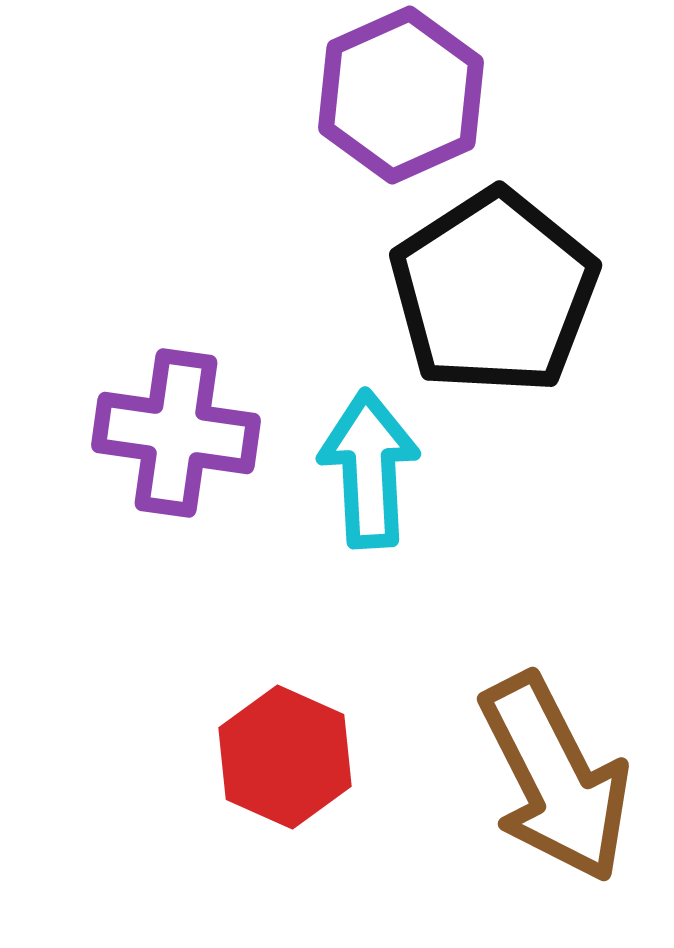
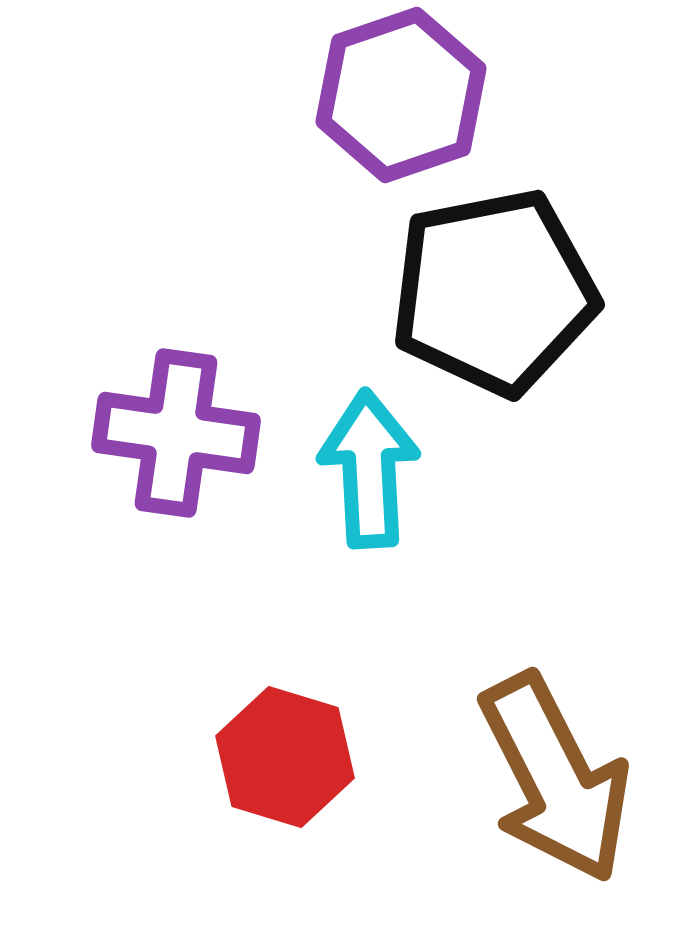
purple hexagon: rotated 5 degrees clockwise
black pentagon: rotated 22 degrees clockwise
red hexagon: rotated 7 degrees counterclockwise
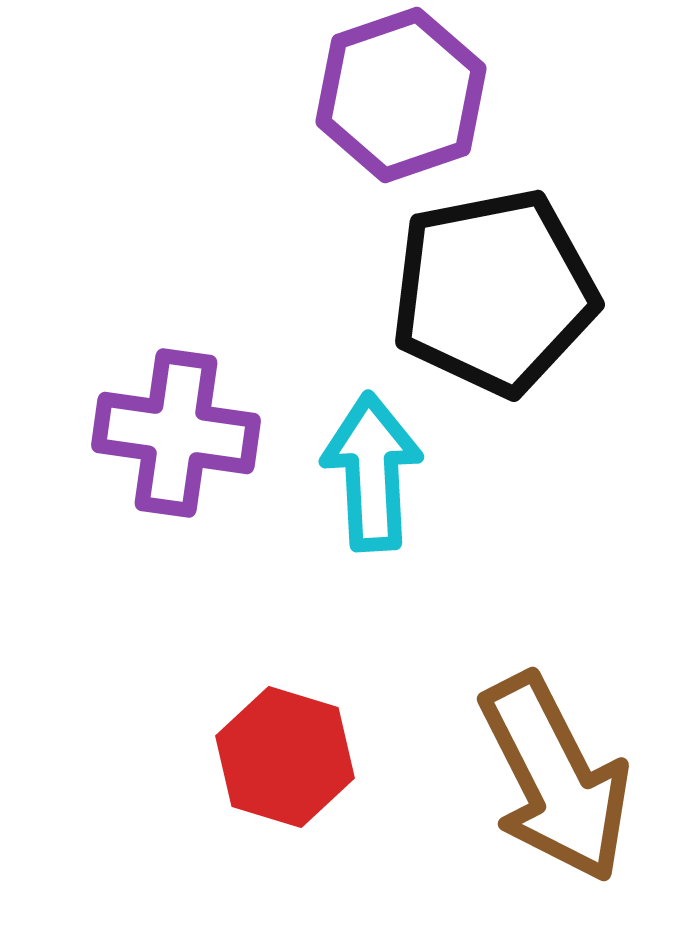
cyan arrow: moved 3 px right, 3 px down
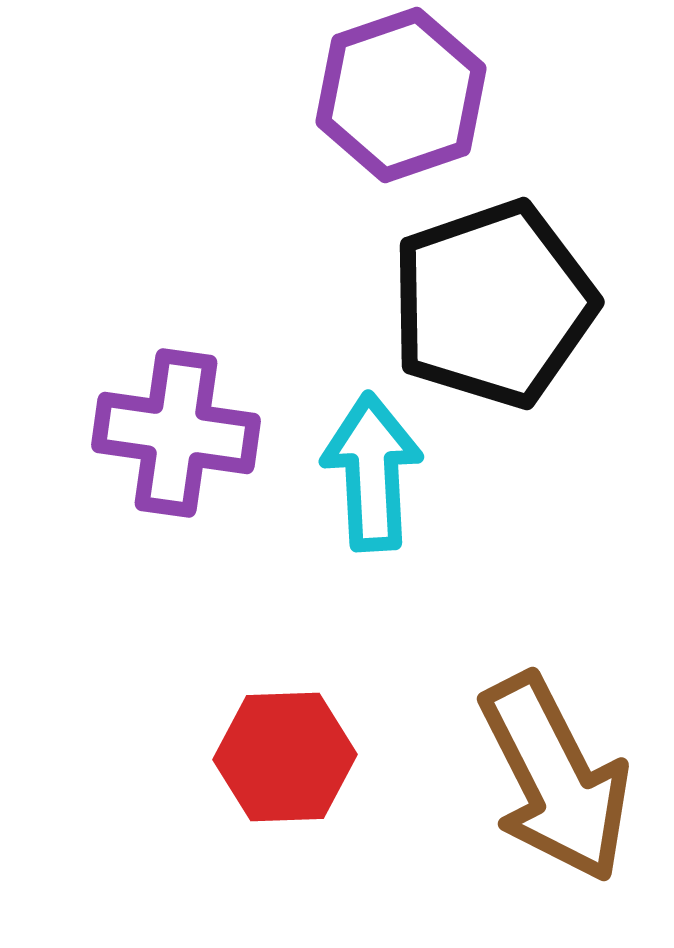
black pentagon: moved 1 px left, 12 px down; rotated 8 degrees counterclockwise
red hexagon: rotated 19 degrees counterclockwise
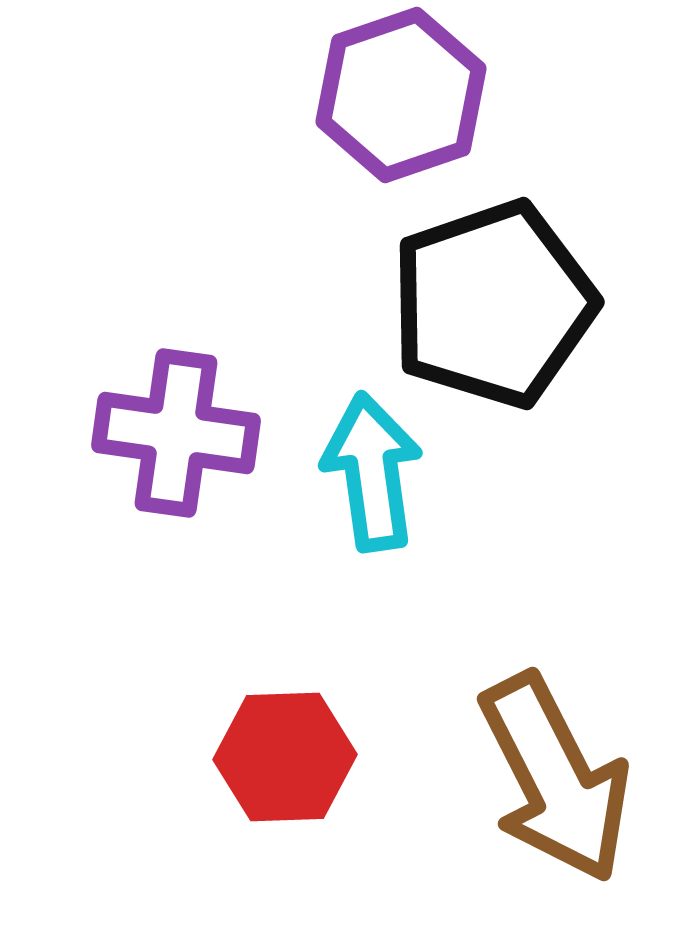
cyan arrow: rotated 5 degrees counterclockwise
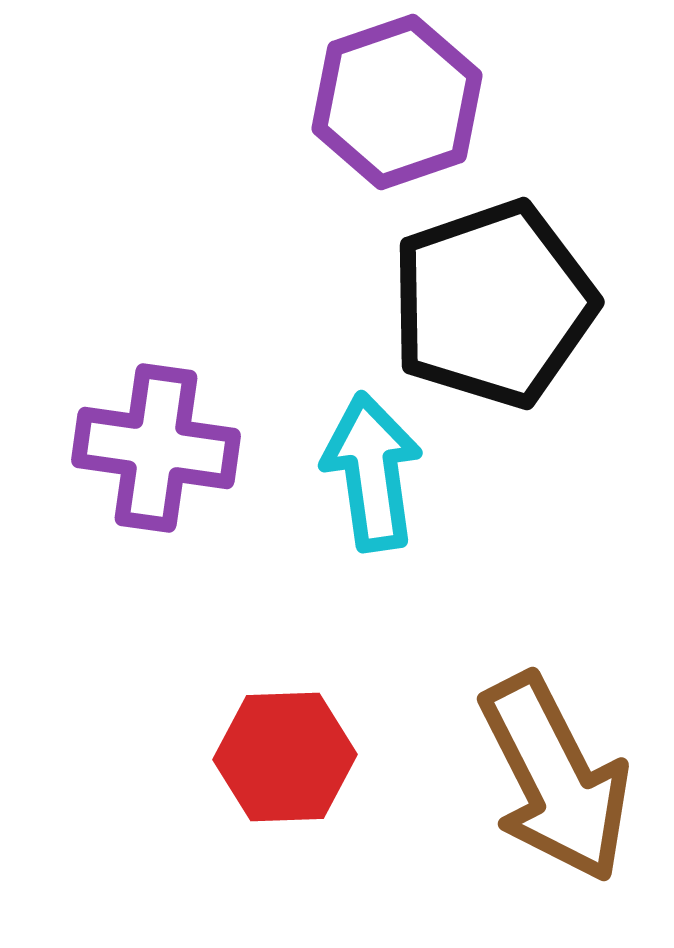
purple hexagon: moved 4 px left, 7 px down
purple cross: moved 20 px left, 15 px down
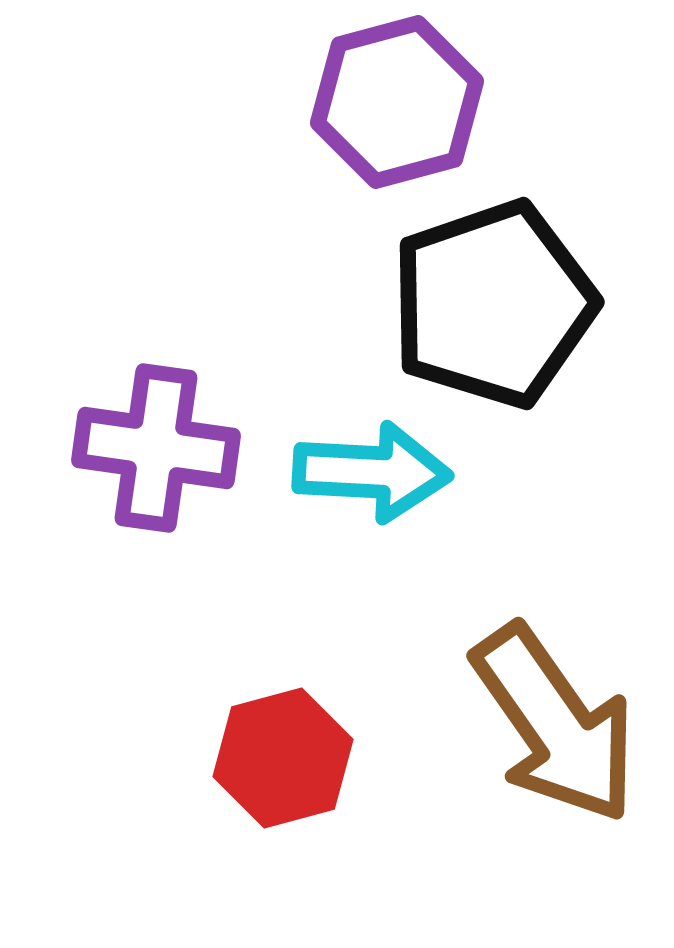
purple hexagon: rotated 4 degrees clockwise
cyan arrow: rotated 101 degrees clockwise
red hexagon: moved 2 px left, 1 px down; rotated 13 degrees counterclockwise
brown arrow: moved 54 px up; rotated 8 degrees counterclockwise
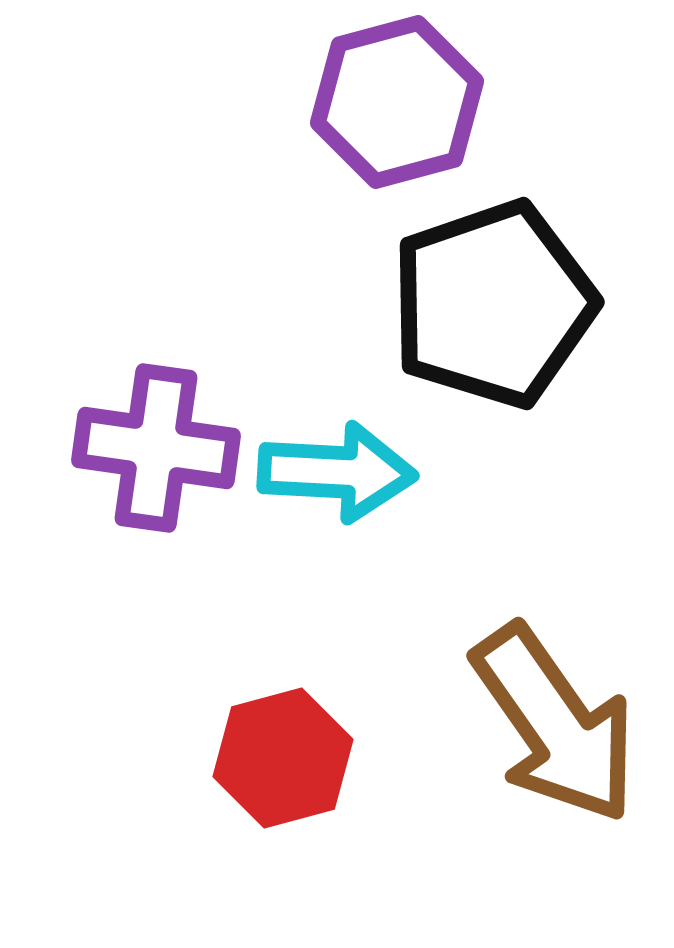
cyan arrow: moved 35 px left
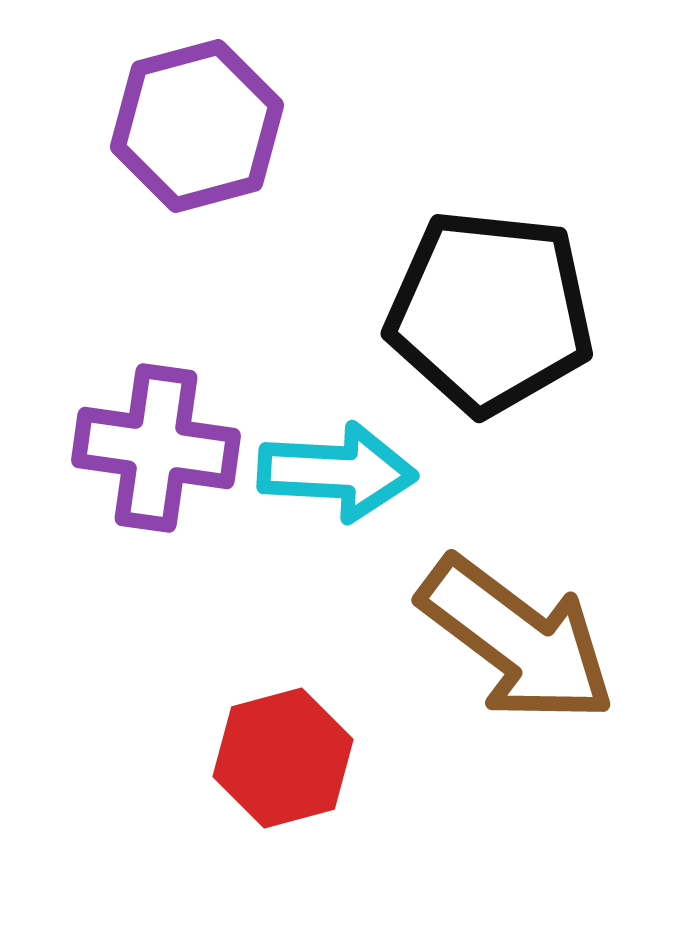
purple hexagon: moved 200 px left, 24 px down
black pentagon: moved 3 px left, 8 px down; rotated 25 degrees clockwise
brown arrow: moved 38 px left, 84 px up; rotated 18 degrees counterclockwise
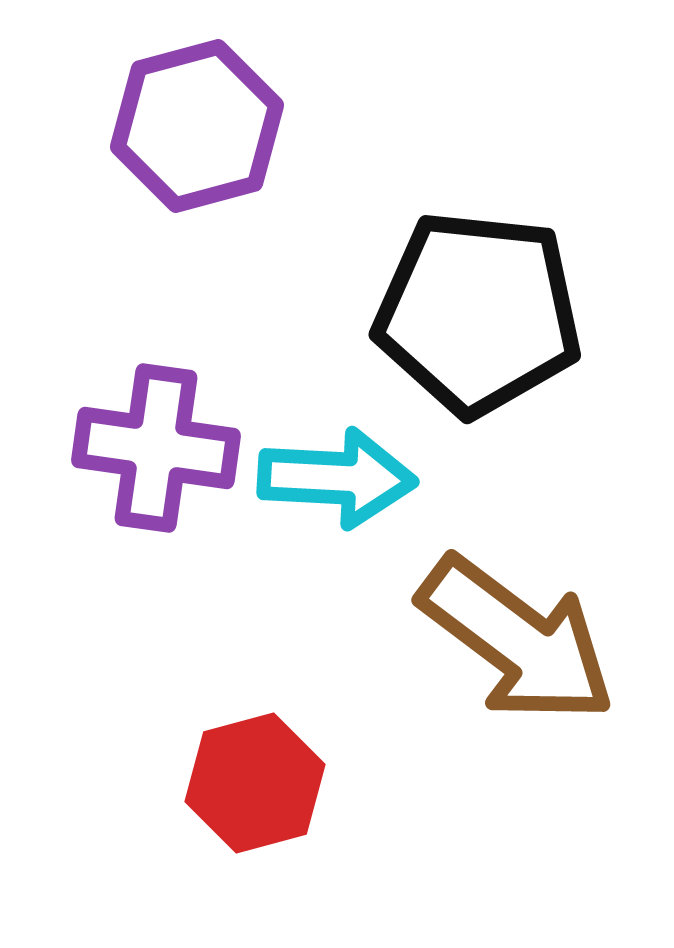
black pentagon: moved 12 px left, 1 px down
cyan arrow: moved 6 px down
red hexagon: moved 28 px left, 25 px down
